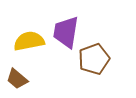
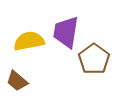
brown pentagon: rotated 16 degrees counterclockwise
brown trapezoid: moved 2 px down
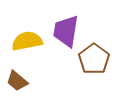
purple trapezoid: moved 1 px up
yellow semicircle: moved 2 px left
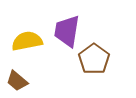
purple trapezoid: moved 1 px right
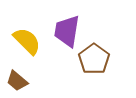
yellow semicircle: rotated 56 degrees clockwise
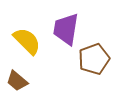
purple trapezoid: moved 1 px left, 2 px up
brown pentagon: rotated 16 degrees clockwise
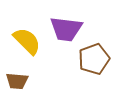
purple trapezoid: rotated 92 degrees counterclockwise
brown trapezoid: rotated 35 degrees counterclockwise
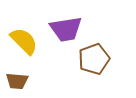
purple trapezoid: rotated 16 degrees counterclockwise
yellow semicircle: moved 3 px left
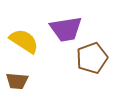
yellow semicircle: rotated 12 degrees counterclockwise
brown pentagon: moved 2 px left, 1 px up
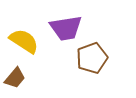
purple trapezoid: moved 1 px up
brown trapezoid: moved 2 px left, 3 px up; rotated 55 degrees counterclockwise
